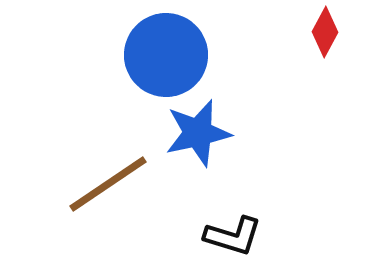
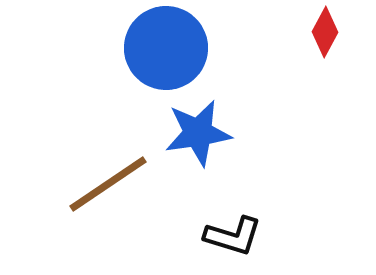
blue circle: moved 7 px up
blue star: rotated 4 degrees clockwise
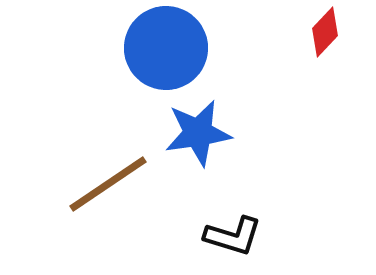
red diamond: rotated 15 degrees clockwise
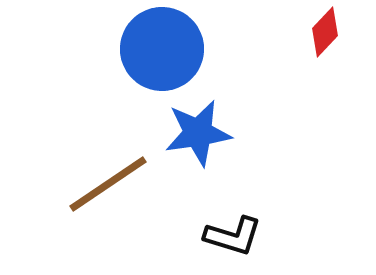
blue circle: moved 4 px left, 1 px down
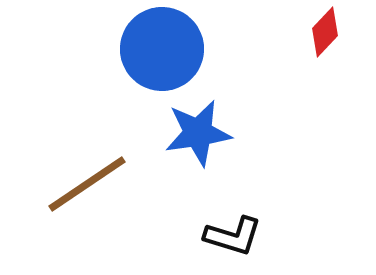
brown line: moved 21 px left
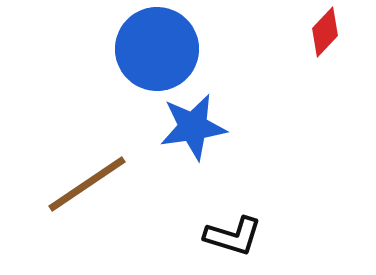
blue circle: moved 5 px left
blue star: moved 5 px left, 6 px up
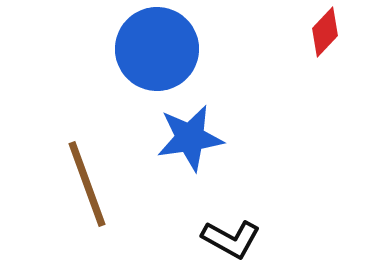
blue star: moved 3 px left, 11 px down
brown line: rotated 76 degrees counterclockwise
black L-shape: moved 2 px left, 3 px down; rotated 12 degrees clockwise
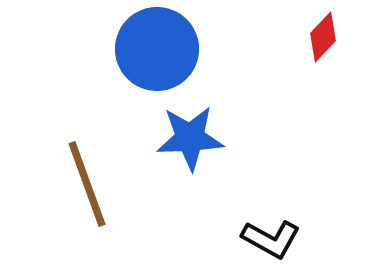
red diamond: moved 2 px left, 5 px down
blue star: rotated 6 degrees clockwise
black L-shape: moved 40 px right
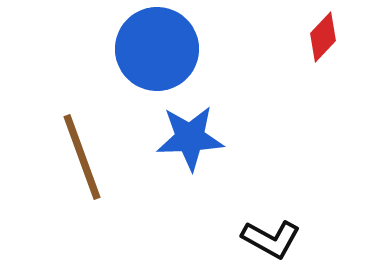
brown line: moved 5 px left, 27 px up
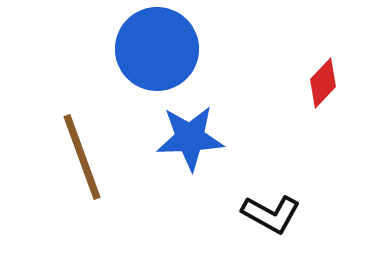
red diamond: moved 46 px down
black L-shape: moved 25 px up
